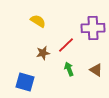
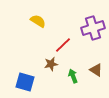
purple cross: rotated 15 degrees counterclockwise
red line: moved 3 px left
brown star: moved 8 px right, 11 px down
green arrow: moved 4 px right, 7 px down
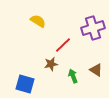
blue square: moved 2 px down
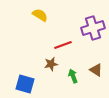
yellow semicircle: moved 2 px right, 6 px up
red line: rotated 24 degrees clockwise
